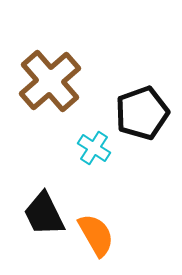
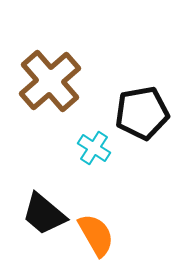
black pentagon: rotated 10 degrees clockwise
black trapezoid: rotated 24 degrees counterclockwise
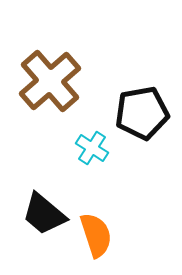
cyan cross: moved 2 px left
orange semicircle: rotated 12 degrees clockwise
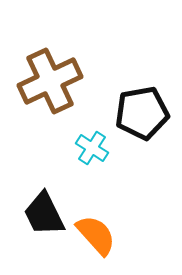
brown cross: rotated 16 degrees clockwise
black trapezoid: rotated 24 degrees clockwise
orange semicircle: rotated 24 degrees counterclockwise
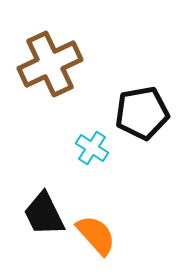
brown cross: moved 17 px up
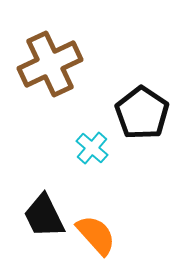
black pentagon: rotated 28 degrees counterclockwise
cyan cross: rotated 8 degrees clockwise
black trapezoid: moved 2 px down
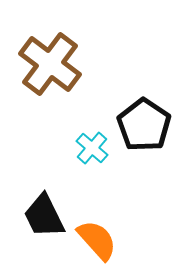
brown cross: rotated 28 degrees counterclockwise
black pentagon: moved 2 px right, 12 px down
orange semicircle: moved 1 px right, 5 px down
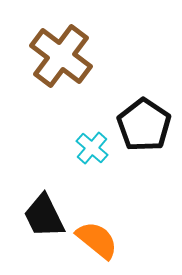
brown cross: moved 11 px right, 8 px up
orange semicircle: rotated 9 degrees counterclockwise
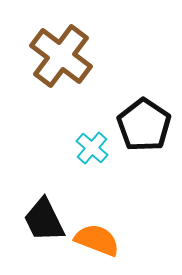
black trapezoid: moved 4 px down
orange semicircle: rotated 18 degrees counterclockwise
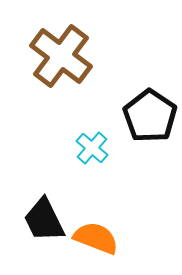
black pentagon: moved 6 px right, 9 px up
orange semicircle: moved 1 px left, 2 px up
